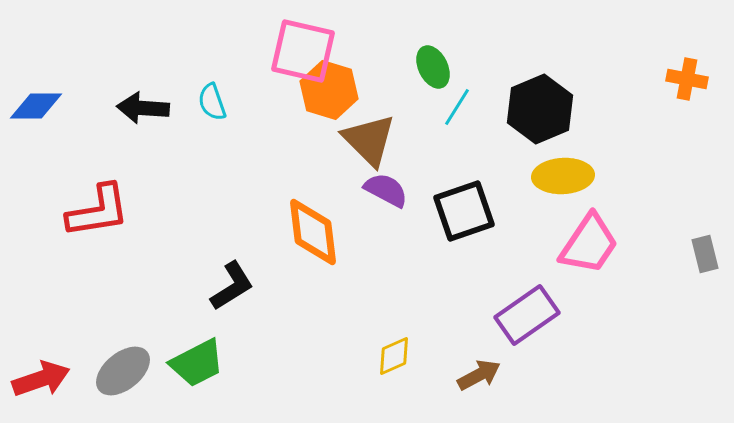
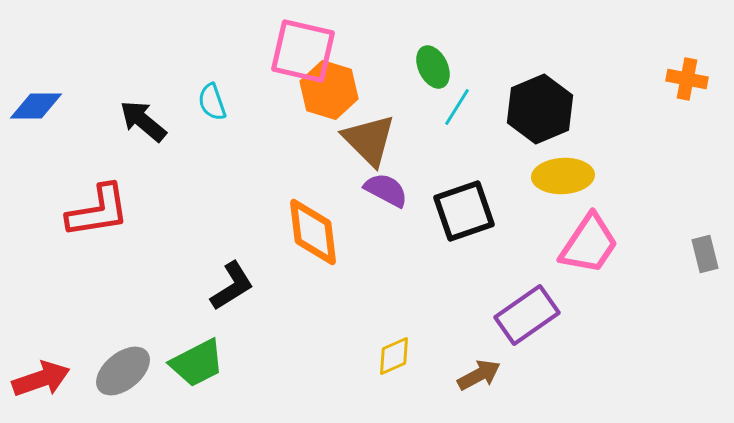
black arrow: moved 13 px down; rotated 36 degrees clockwise
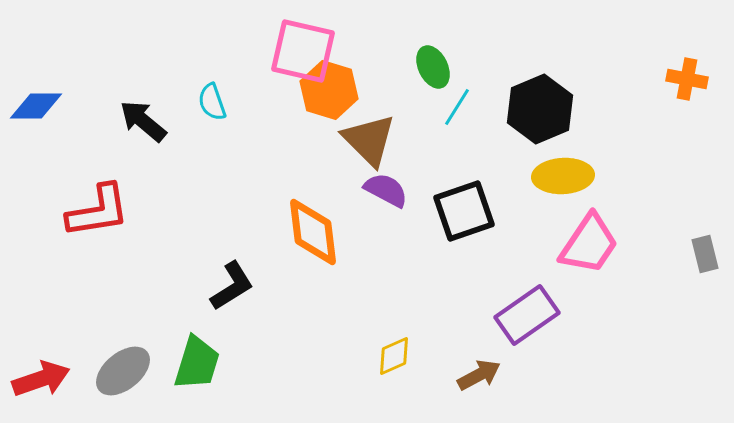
green trapezoid: rotated 46 degrees counterclockwise
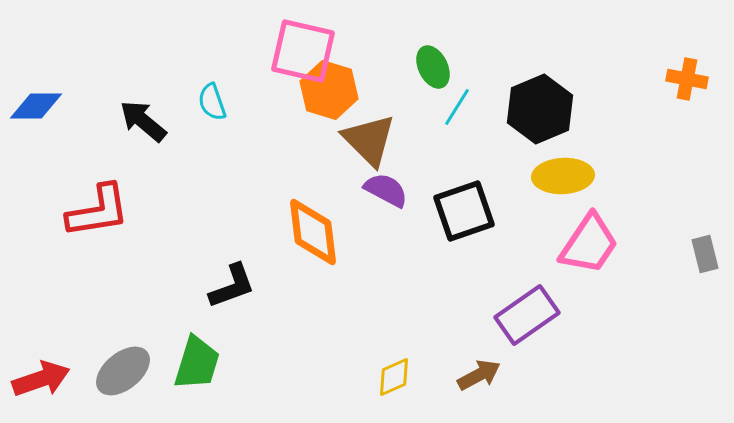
black L-shape: rotated 12 degrees clockwise
yellow diamond: moved 21 px down
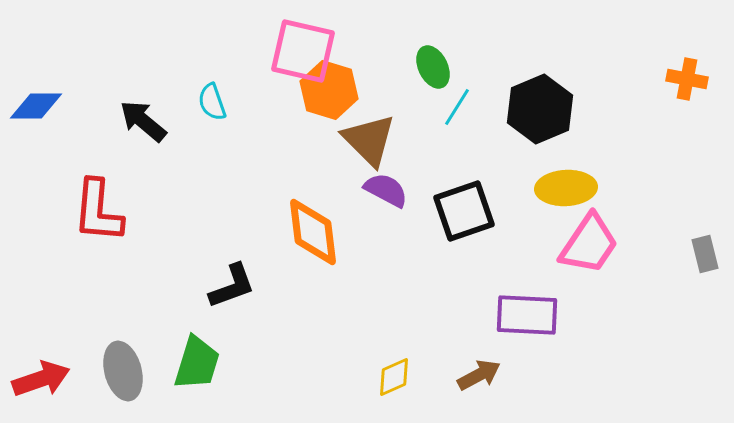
yellow ellipse: moved 3 px right, 12 px down
red L-shape: rotated 104 degrees clockwise
purple rectangle: rotated 38 degrees clockwise
gray ellipse: rotated 66 degrees counterclockwise
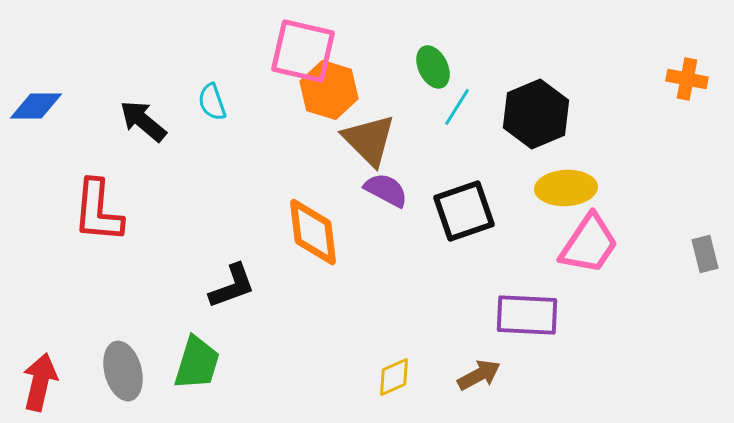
black hexagon: moved 4 px left, 5 px down
red arrow: moved 1 px left, 3 px down; rotated 58 degrees counterclockwise
